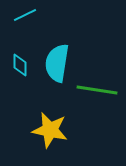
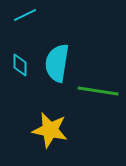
green line: moved 1 px right, 1 px down
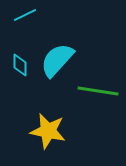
cyan semicircle: moved 3 px up; rotated 33 degrees clockwise
yellow star: moved 2 px left, 1 px down
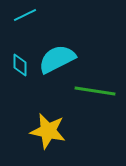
cyan semicircle: moved 1 px up; rotated 21 degrees clockwise
green line: moved 3 px left
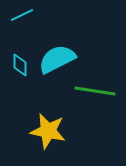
cyan line: moved 3 px left
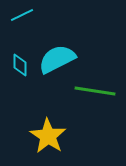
yellow star: moved 5 px down; rotated 21 degrees clockwise
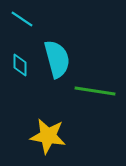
cyan line: moved 4 px down; rotated 60 degrees clockwise
cyan semicircle: rotated 102 degrees clockwise
yellow star: rotated 24 degrees counterclockwise
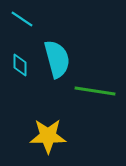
yellow star: rotated 9 degrees counterclockwise
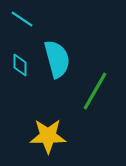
green line: rotated 69 degrees counterclockwise
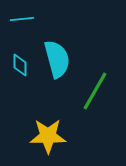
cyan line: rotated 40 degrees counterclockwise
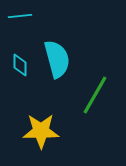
cyan line: moved 2 px left, 3 px up
green line: moved 4 px down
yellow star: moved 7 px left, 5 px up
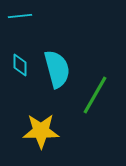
cyan semicircle: moved 10 px down
